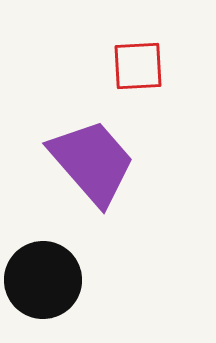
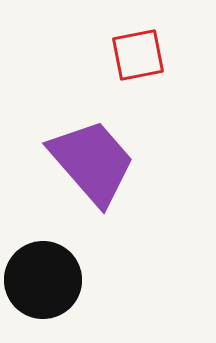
red square: moved 11 px up; rotated 8 degrees counterclockwise
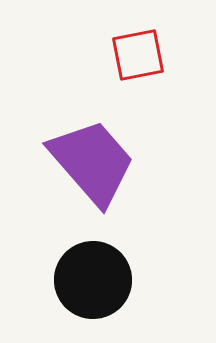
black circle: moved 50 px right
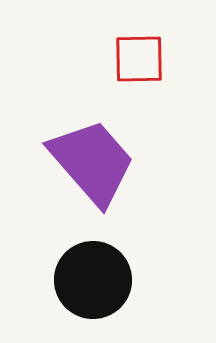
red square: moved 1 px right, 4 px down; rotated 10 degrees clockwise
